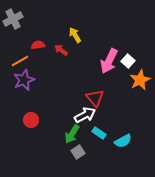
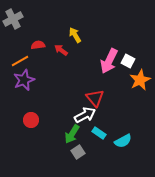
white square: rotated 16 degrees counterclockwise
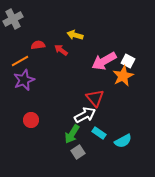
yellow arrow: rotated 42 degrees counterclockwise
pink arrow: moved 5 px left; rotated 35 degrees clockwise
orange star: moved 17 px left, 4 px up
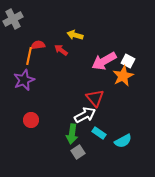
orange line: moved 9 px right, 5 px up; rotated 48 degrees counterclockwise
green arrow: rotated 24 degrees counterclockwise
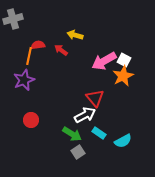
gray cross: rotated 12 degrees clockwise
white square: moved 4 px left, 1 px up
green arrow: rotated 66 degrees counterclockwise
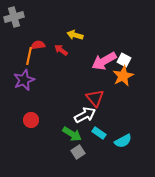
gray cross: moved 1 px right, 2 px up
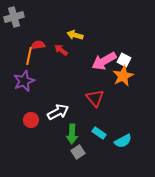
purple star: moved 1 px down
white arrow: moved 27 px left, 3 px up
green arrow: rotated 60 degrees clockwise
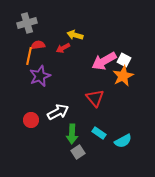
gray cross: moved 13 px right, 6 px down
red arrow: moved 2 px right, 2 px up; rotated 64 degrees counterclockwise
purple star: moved 16 px right, 5 px up
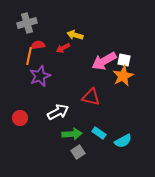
white square: rotated 16 degrees counterclockwise
red triangle: moved 4 px left, 1 px up; rotated 36 degrees counterclockwise
red circle: moved 11 px left, 2 px up
green arrow: rotated 96 degrees counterclockwise
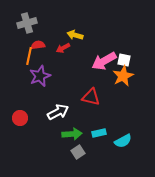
cyan rectangle: rotated 48 degrees counterclockwise
